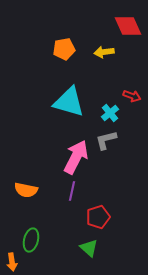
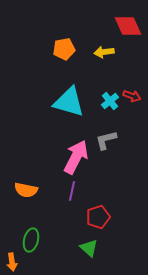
cyan cross: moved 12 px up
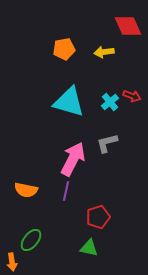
cyan cross: moved 1 px down
gray L-shape: moved 1 px right, 3 px down
pink arrow: moved 3 px left, 2 px down
purple line: moved 6 px left
green ellipse: rotated 25 degrees clockwise
green triangle: rotated 30 degrees counterclockwise
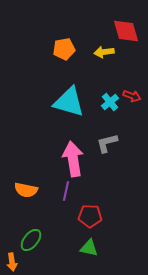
red diamond: moved 2 px left, 5 px down; rotated 8 degrees clockwise
pink arrow: rotated 36 degrees counterclockwise
red pentagon: moved 8 px left, 1 px up; rotated 20 degrees clockwise
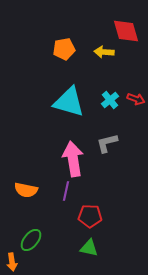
yellow arrow: rotated 12 degrees clockwise
red arrow: moved 4 px right, 3 px down
cyan cross: moved 2 px up
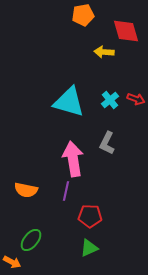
orange pentagon: moved 19 px right, 34 px up
gray L-shape: rotated 50 degrees counterclockwise
green triangle: rotated 36 degrees counterclockwise
orange arrow: rotated 54 degrees counterclockwise
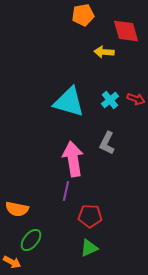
orange semicircle: moved 9 px left, 19 px down
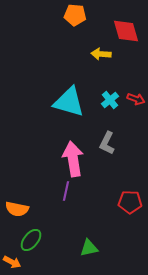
orange pentagon: moved 8 px left; rotated 15 degrees clockwise
yellow arrow: moved 3 px left, 2 px down
red pentagon: moved 40 px right, 14 px up
green triangle: rotated 12 degrees clockwise
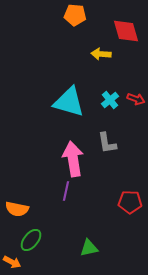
gray L-shape: rotated 35 degrees counterclockwise
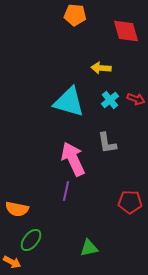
yellow arrow: moved 14 px down
pink arrow: rotated 16 degrees counterclockwise
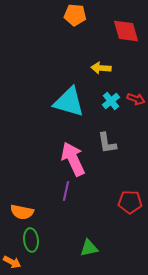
cyan cross: moved 1 px right, 1 px down
orange semicircle: moved 5 px right, 3 px down
green ellipse: rotated 45 degrees counterclockwise
